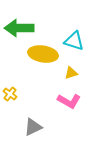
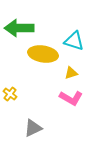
pink L-shape: moved 2 px right, 3 px up
gray triangle: moved 1 px down
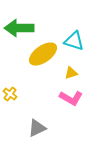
yellow ellipse: rotated 44 degrees counterclockwise
gray triangle: moved 4 px right
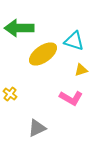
yellow triangle: moved 10 px right, 3 px up
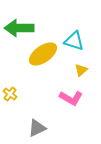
yellow triangle: rotated 24 degrees counterclockwise
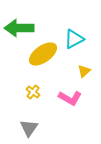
cyan triangle: moved 2 px up; rotated 45 degrees counterclockwise
yellow triangle: moved 3 px right, 1 px down
yellow cross: moved 23 px right, 2 px up
pink L-shape: moved 1 px left
gray triangle: moved 8 px left; rotated 30 degrees counterclockwise
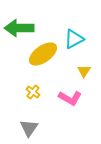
yellow triangle: rotated 16 degrees counterclockwise
